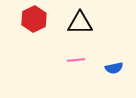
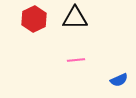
black triangle: moved 5 px left, 5 px up
blue semicircle: moved 5 px right, 12 px down; rotated 12 degrees counterclockwise
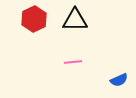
black triangle: moved 2 px down
pink line: moved 3 px left, 2 px down
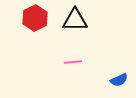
red hexagon: moved 1 px right, 1 px up
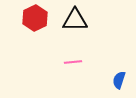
blue semicircle: rotated 132 degrees clockwise
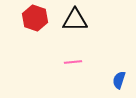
red hexagon: rotated 15 degrees counterclockwise
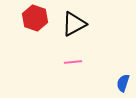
black triangle: moved 1 px left, 4 px down; rotated 28 degrees counterclockwise
blue semicircle: moved 4 px right, 3 px down
